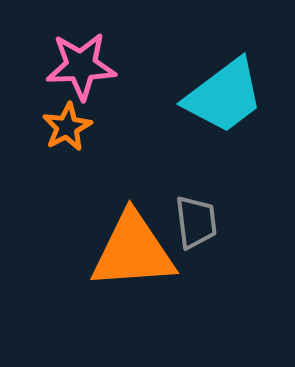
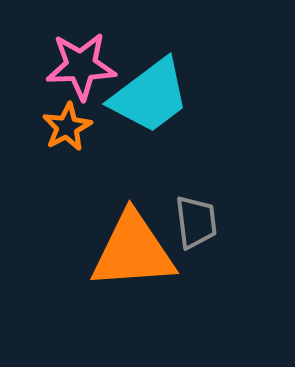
cyan trapezoid: moved 74 px left
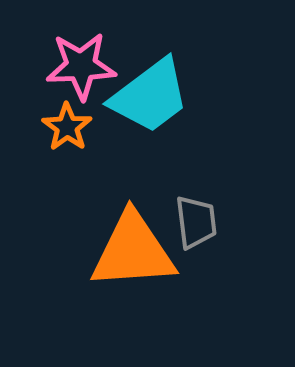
orange star: rotated 9 degrees counterclockwise
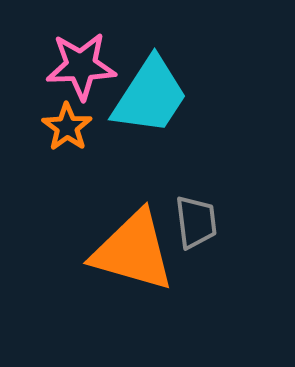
cyan trapezoid: rotated 20 degrees counterclockwise
orange triangle: rotated 20 degrees clockwise
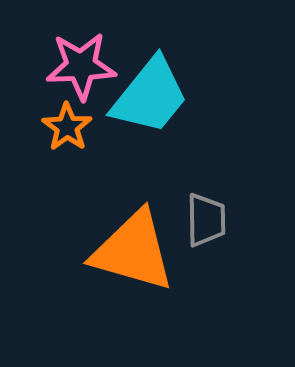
cyan trapezoid: rotated 6 degrees clockwise
gray trapezoid: moved 10 px right, 2 px up; rotated 6 degrees clockwise
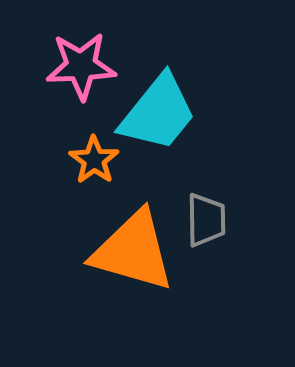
cyan trapezoid: moved 8 px right, 17 px down
orange star: moved 27 px right, 33 px down
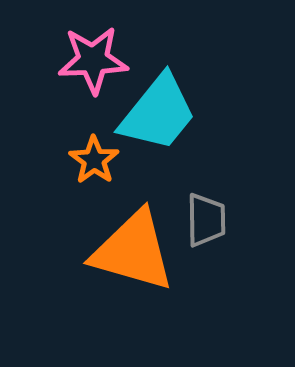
pink star: moved 12 px right, 6 px up
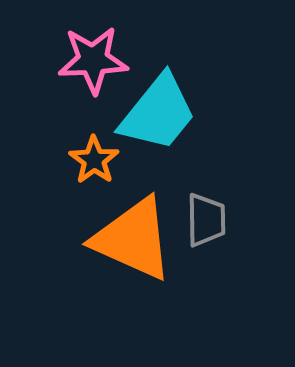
orange triangle: moved 12 px up; rotated 8 degrees clockwise
